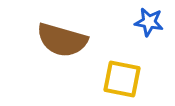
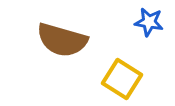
yellow square: rotated 21 degrees clockwise
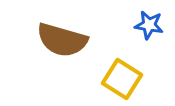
blue star: moved 3 px down
